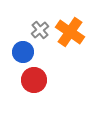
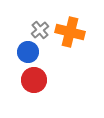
orange cross: rotated 20 degrees counterclockwise
blue circle: moved 5 px right
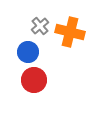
gray cross: moved 4 px up
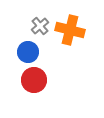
orange cross: moved 2 px up
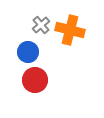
gray cross: moved 1 px right, 1 px up
red circle: moved 1 px right
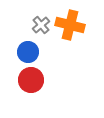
orange cross: moved 5 px up
red circle: moved 4 px left
